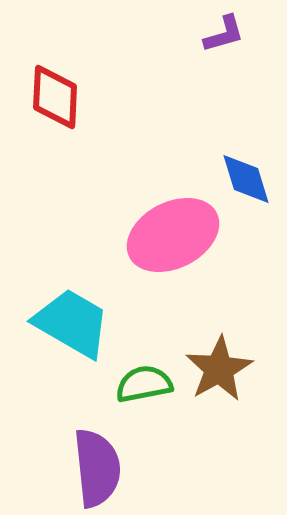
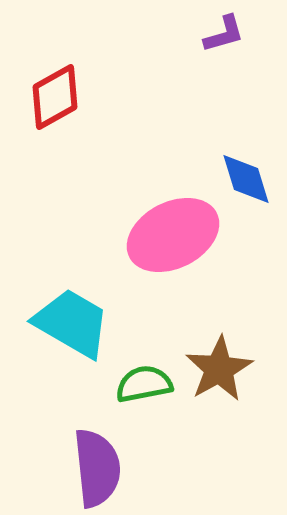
red diamond: rotated 58 degrees clockwise
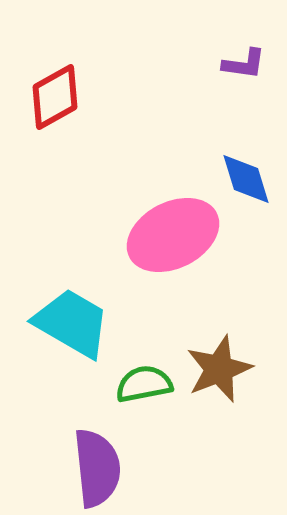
purple L-shape: moved 20 px right, 30 px down; rotated 24 degrees clockwise
brown star: rotated 8 degrees clockwise
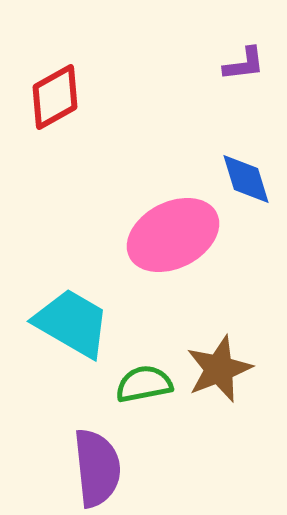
purple L-shape: rotated 15 degrees counterclockwise
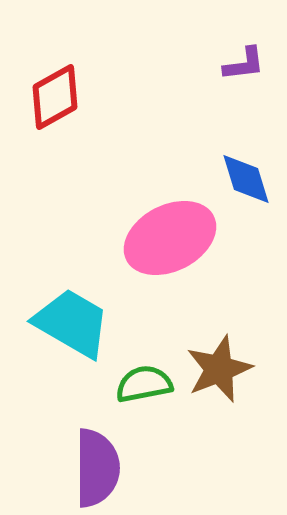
pink ellipse: moved 3 px left, 3 px down
purple semicircle: rotated 6 degrees clockwise
